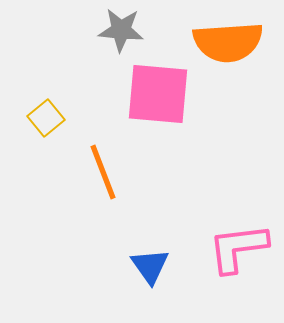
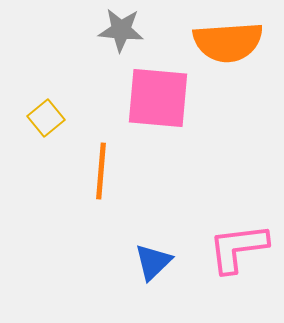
pink square: moved 4 px down
orange line: moved 2 px left, 1 px up; rotated 26 degrees clockwise
blue triangle: moved 3 px right, 4 px up; rotated 21 degrees clockwise
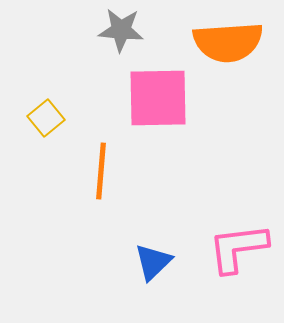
pink square: rotated 6 degrees counterclockwise
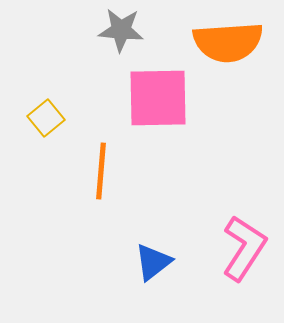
pink L-shape: moved 6 px right; rotated 130 degrees clockwise
blue triangle: rotated 6 degrees clockwise
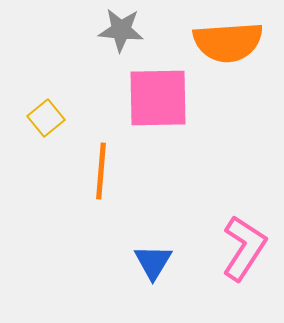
blue triangle: rotated 21 degrees counterclockwise
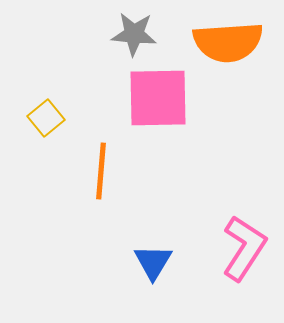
gray star: moved 13 px right, 4 px down
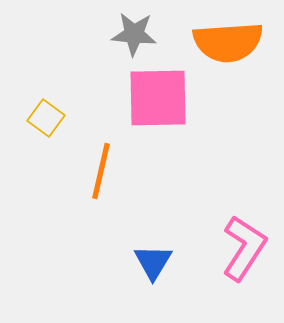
yellow square: rotated 15 degrees counterclockwise
orange line: rotated 8 degrees clockwise
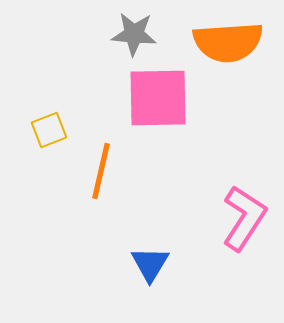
yellow square: moved 3 px right, 12 px down; rotated 33 degrees clockwise
pink L-shape: moved 30 px up
blue triangle: moved 3 px left, 2 px down
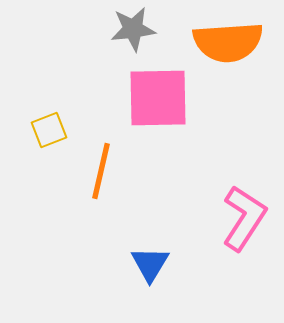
gray star: moved 1 px left, 5 px up; rotated 12 degrees counterclockwise
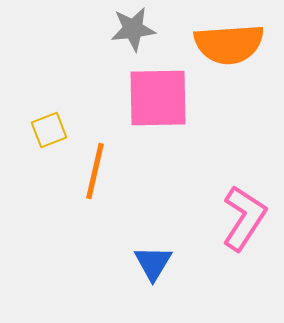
orange semicircle: moved 1 px right, 2 px down
orange line: moved 6 px left
blue triangle: moved 3 px right, 1 px up
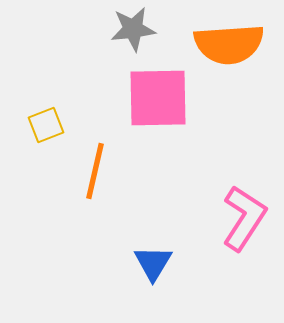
yellow square: moved 3 px left, 5 px up
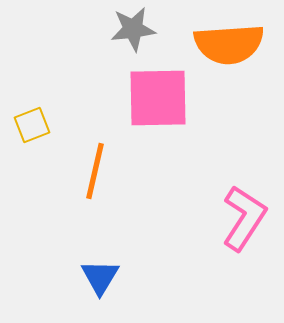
yellow square: moved 14 px left
blue triangle: moved 53 px left, 14 px down
